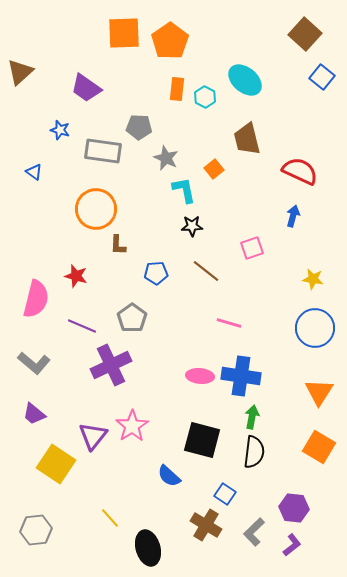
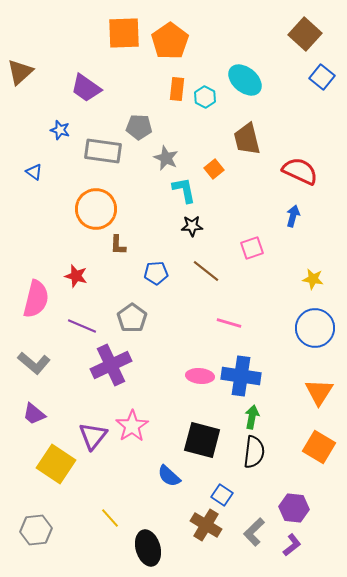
blue square at (225, 494): moved 3 px left, 1 px down
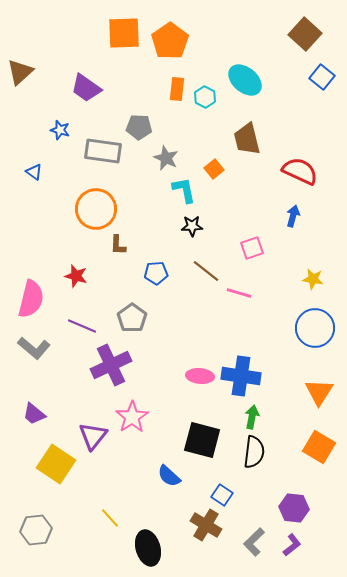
pink semicircle at (36, 299): moved 5 px left
pink line at (229, 323): moved 10 px right, 30 px up
gray L-shape at (34, 363): moved 15 px up
pink star at (132, 426): moved 9 px up
gray L-shape at (254, 532): moved 10 px down
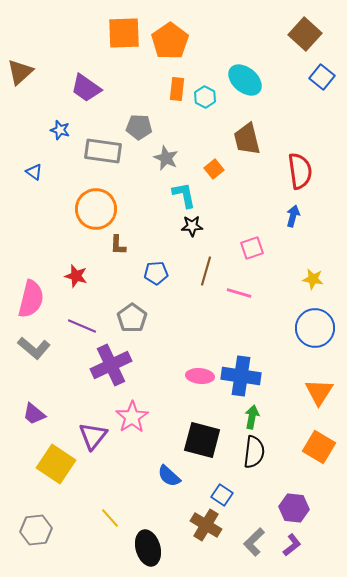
red semicircle at (300, 171): rotated 57 degrees clockwise
cyan L-shape at (184, 190): moved 5 px down
brown line at (206, 271): rotated 68 degrees clockwise
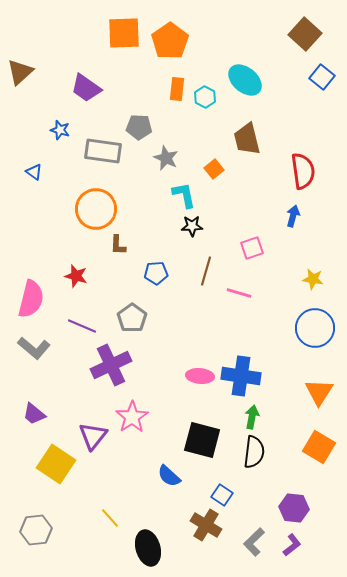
red semicircle at (300, 171): moved 3 px right
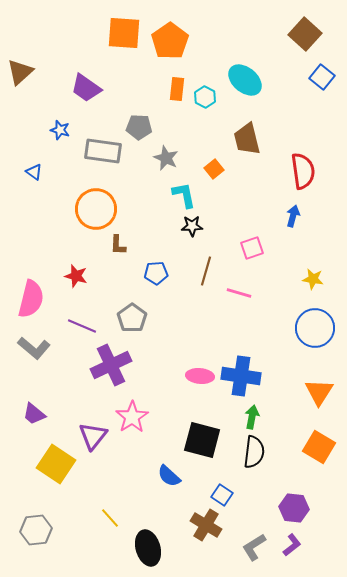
orange square at (124, 33): rotated 6 degrees clockwise
gray L-shape at (254, 542): moved 5 px down; rotated 12 degrees clockwise
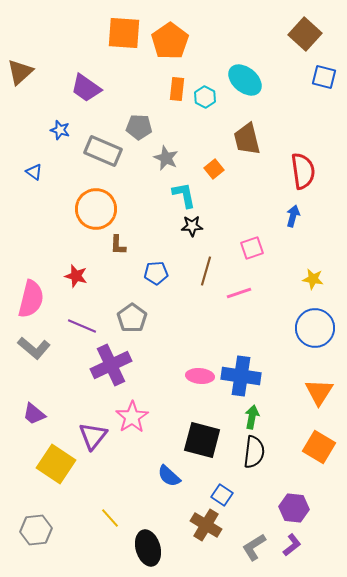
blue square at (322, 77): moved 2 px right; rotated 25 degrees counterclockwise
gray rectangle at (103, 151): rotated 15 degrees clockwise
pink line at (239, 293): rotated 35 degrees counterclockwise
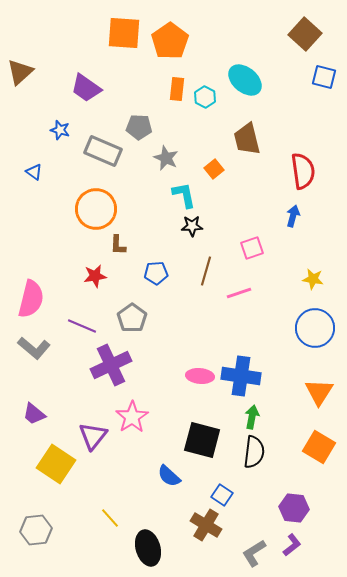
red star at (76, 276): moved 19 px right; rotated 25 degrees counterclockwise
gray L-shape at (254, 547): moved 6 px down
